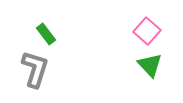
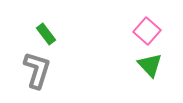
gray L-shape: moved 2 px right, 1 px down
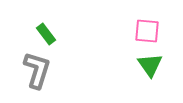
pink square: rotated 36 degrees counterclockwise
green triangle: rotated 8 degrees clockwise
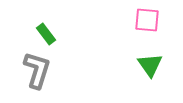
pink square: moved 11 px up
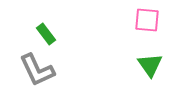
gray L-shape: rotated 138 degrees clockwise
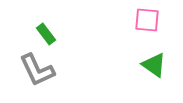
green triangle: moved 4 px right; rotated 20 degrees counterclockwise
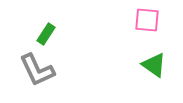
green rectangle: rotated 70 degrees clockwise
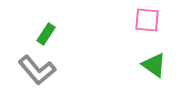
gray L-shape: rotated 15 degrees counterclockwise
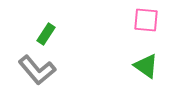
pink square: moved 1 px left
green triangle: moved 8 px left, 1 px down
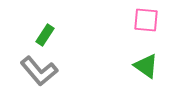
green rectangle: moved 1 px left, 1 px down
gray L-shape: moved 2 px right, 1 px down
